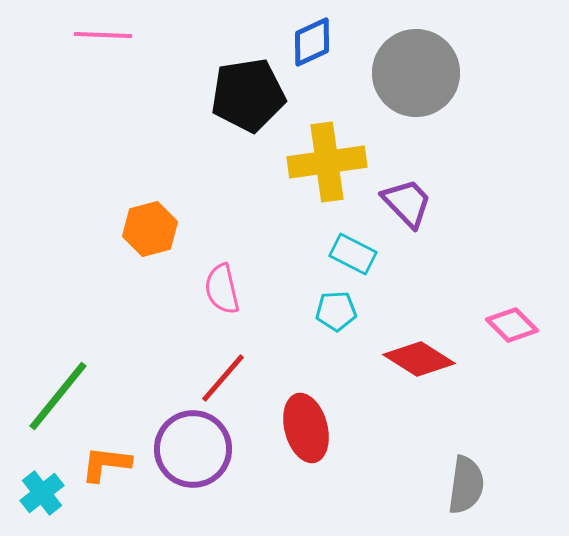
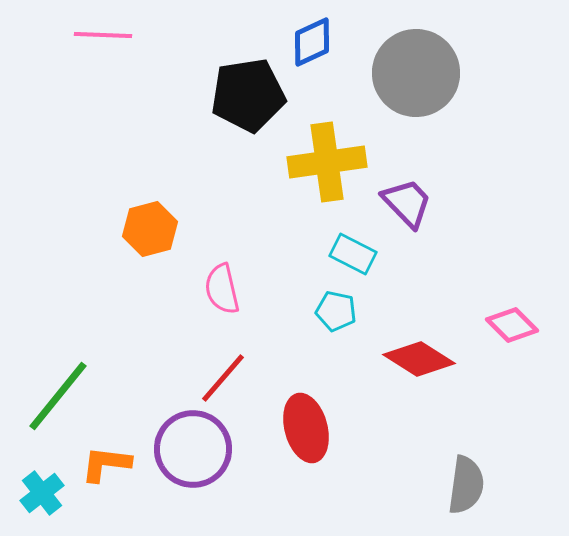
cyan pentagon: rotated 15 degrees clockwise
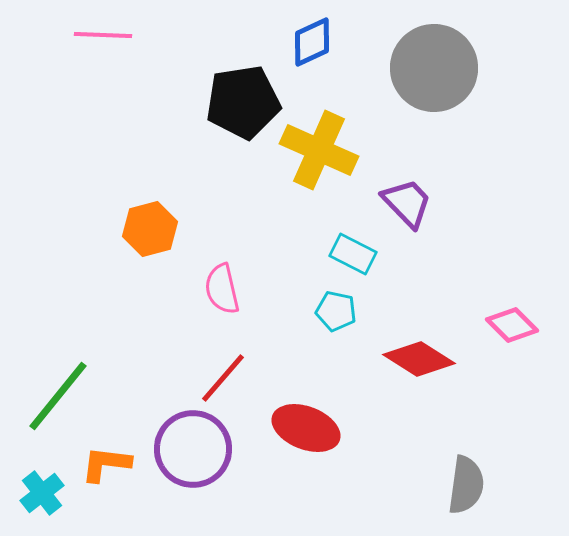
gray circle: moved 18 px right, 5 px up
black pentagon: moved 5 px left, 7 px down
yellow cross: moved 8 px left, 12 px up; rotated 32 degrees clockwise
red ellipse: rotated 54 degrees counterclockwise
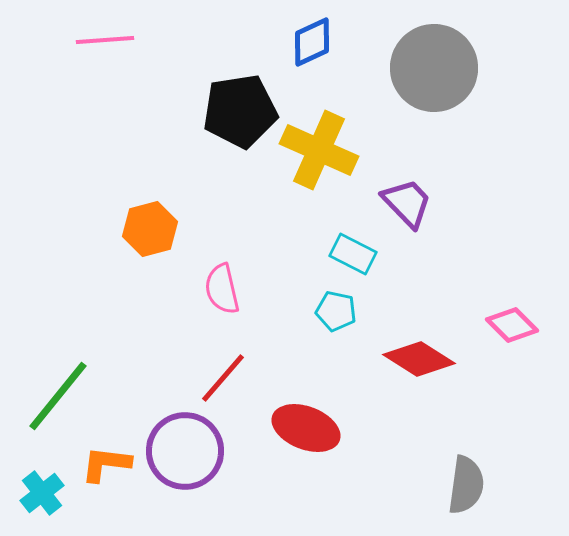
pink line: moved 2 px right, 5 px down; rotated 6 degrees counterclockwise
black pentagon: moved 3 px left, 9 px down
purple circle: moved 8 px left, 2 px down
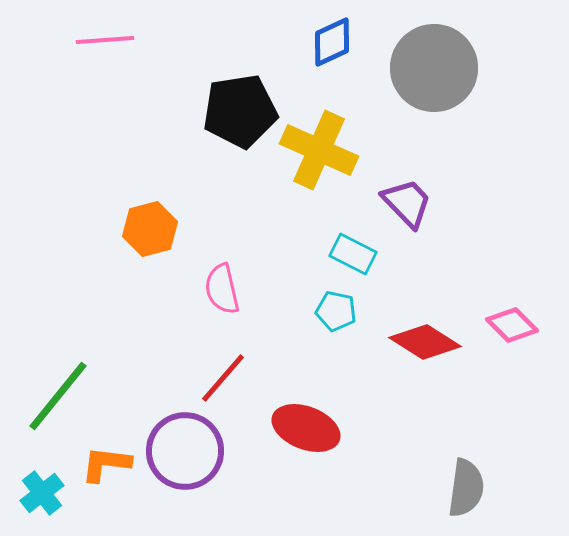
blue diamond: moved 20 px right
red diamond: moved 6 px right, 17 px up
gray semicircle: moved 3 px down
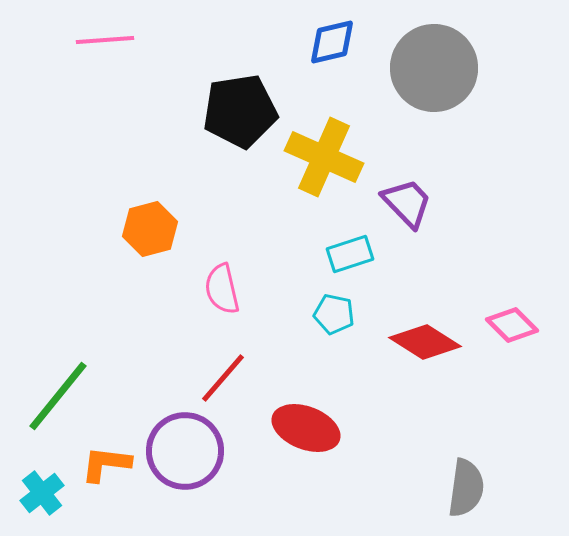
blue diamond: rotated 12 degrees clockwise
yellow cross: moved 5 px right, 7 px down
cyan rectangle: moved 3 px left; rotated 45 degrees counterclockwise
cyan pentagon: moved 2 px left, 3 px down
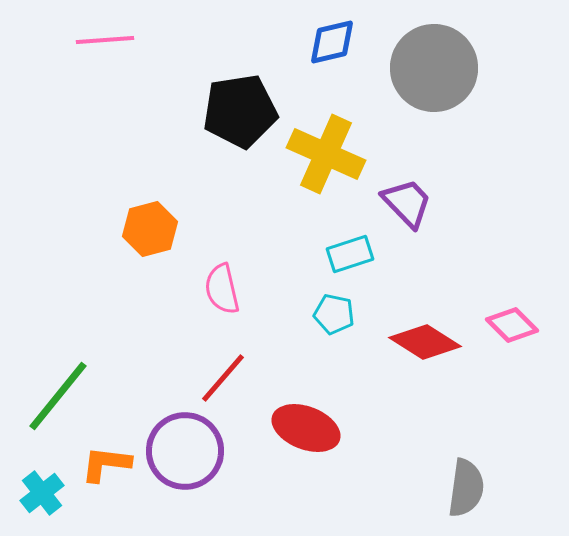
yellow cross: moved 2 px right, 3 px up
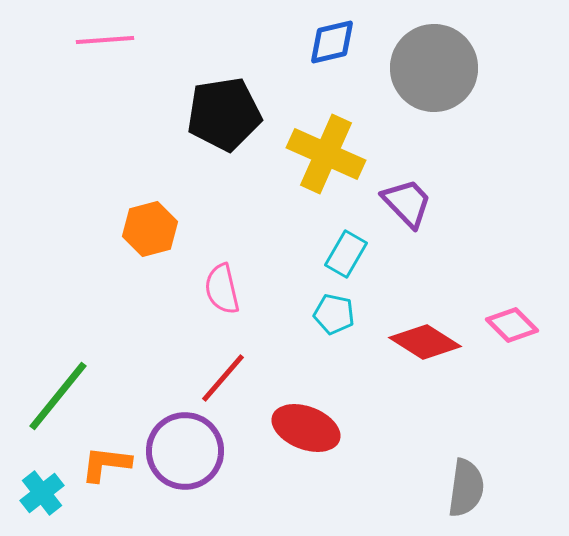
black pentagon: moved 16 px left, 3 px down
cyan rectangle: moved 4 px left; rotated 42 degrees counterclockwise
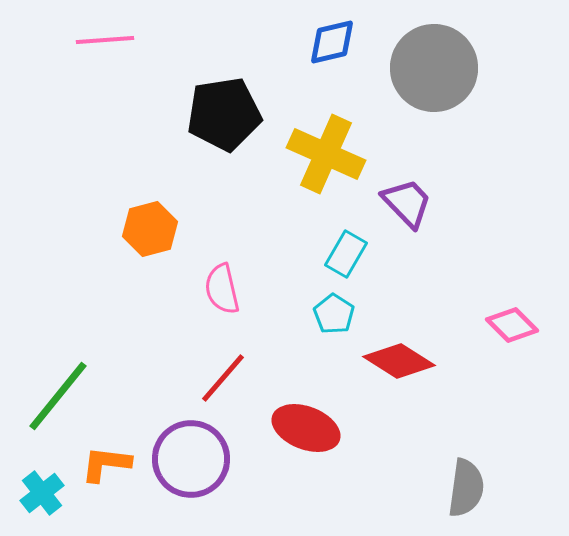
cyan pentagon: rotated 21 degrees clockwise
red diamond: moved 26 px left, 19 px down
purple circle: moved 6 px right, 8 px down
